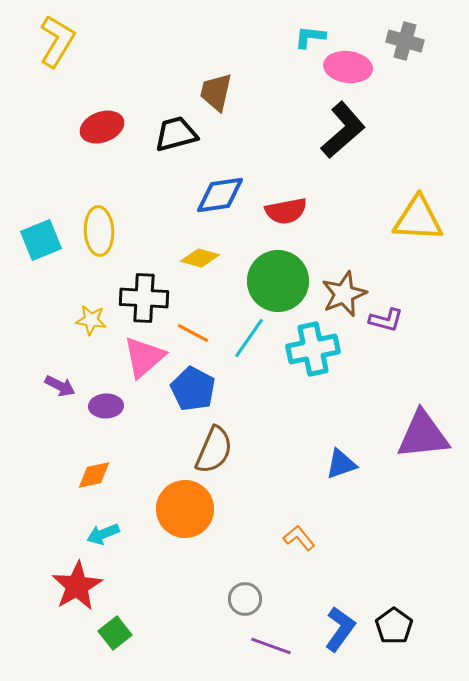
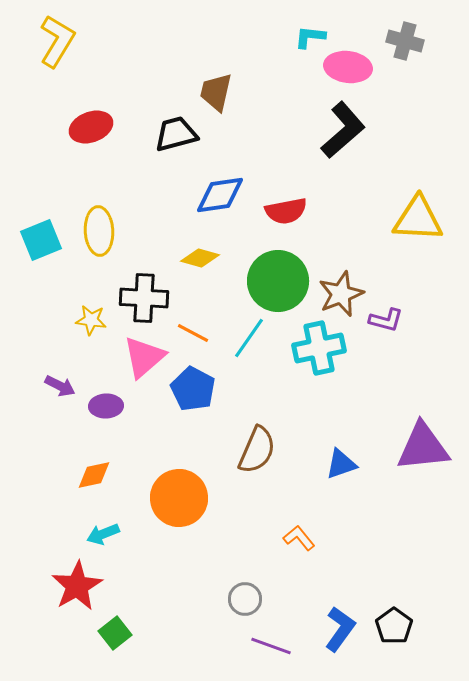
red ellipse: moved 11 px left
brown star: moved 3 px left
cyan cross: moved 6 px right, 1 px up
purple triangle: moved 12 px down
brown semicircle: moved 43 px right
orange circle: moved 6 px left, 11 px up
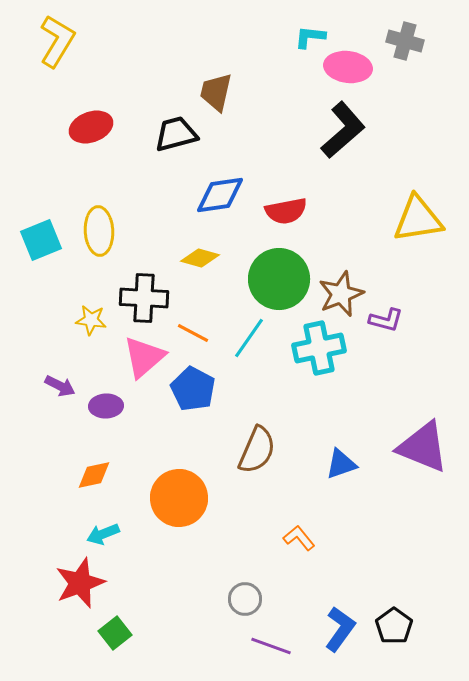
yellow triangle: rotated 12 degrees counterclockwise
green circle: moved 1 px right, 2 px up
purple triangle: rotated 28 degrees clockwise
red star: moved 3 px right, 3 px up; rotated 9 degrees clockwise
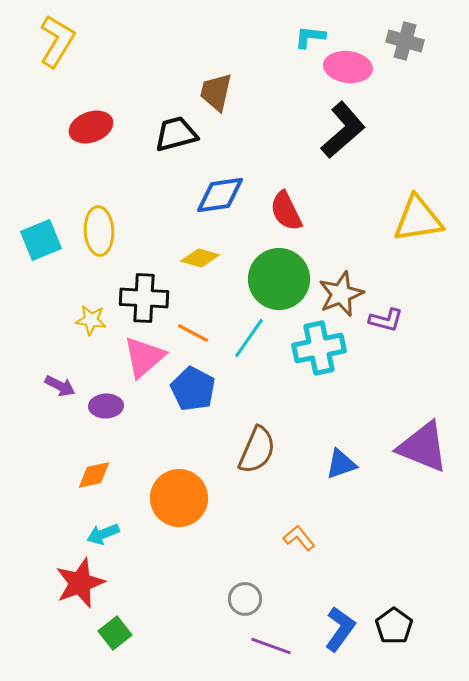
red semicircle: rotated 75 degrees clockwise
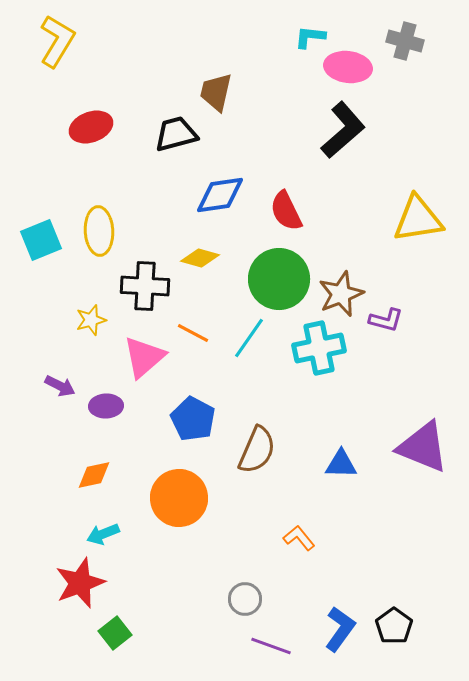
black cross: moved 1 px right, 12 px up
yellow star: rotated 24 degrees counterclockwise
blue pentagon: moved 30 px down
blue triangle: rotated 20 degrees clockwise
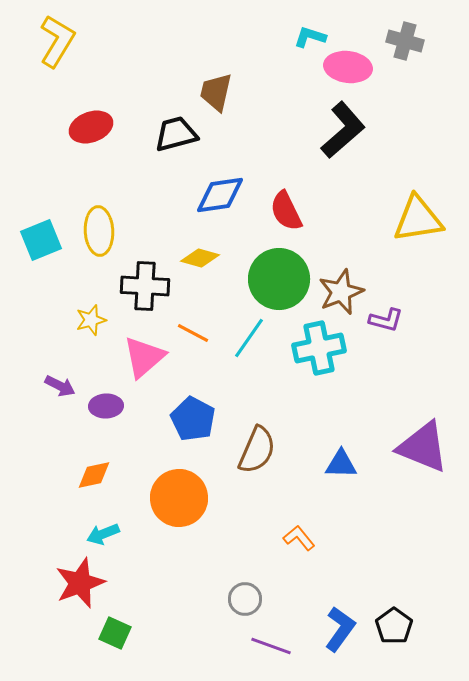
cyan L-shape: rotated 12 degrees clockwise
brown star: moved 2 px up
green square: rotated 28 degrees counterclockwise
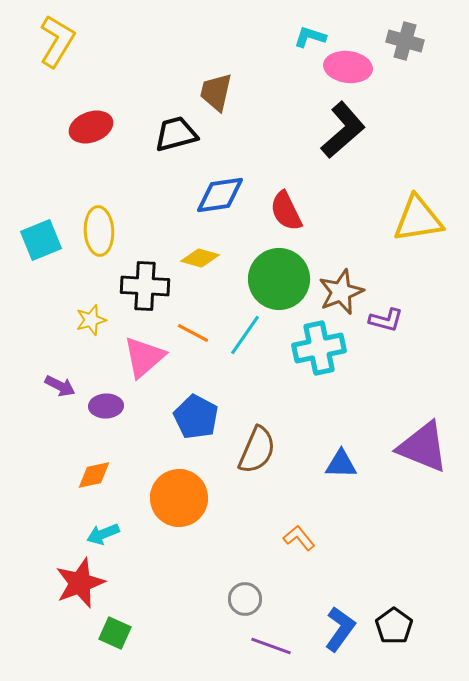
cyan line: moved 4 px left, 3 px up
blue pentagon: moved 3 px right, 2 px up
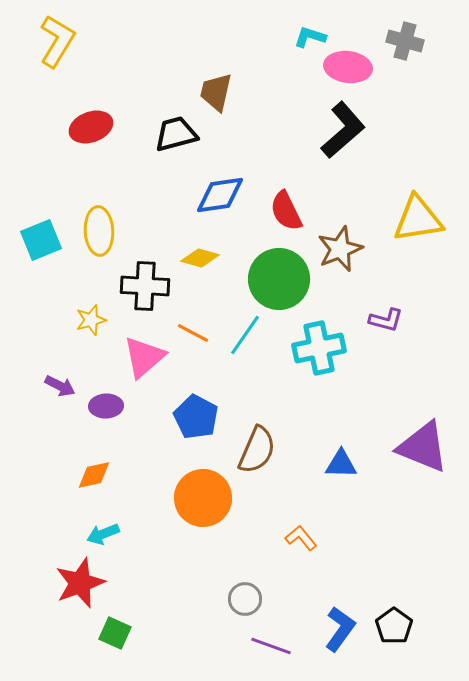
brown star: moved 1 px left, 43 px up
orange circle: moved 24 px right
orange L-shape: moved 2 px right
